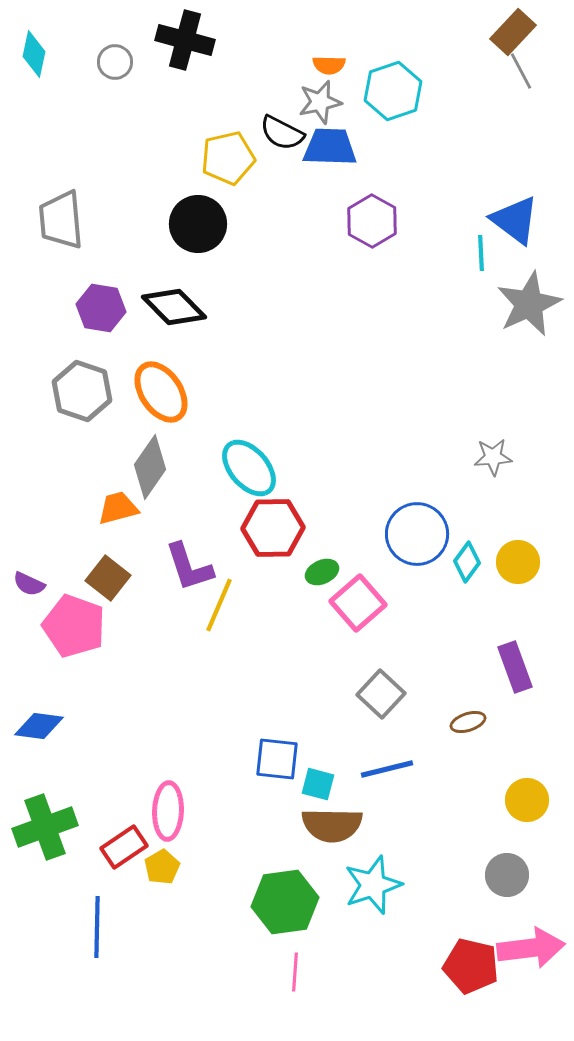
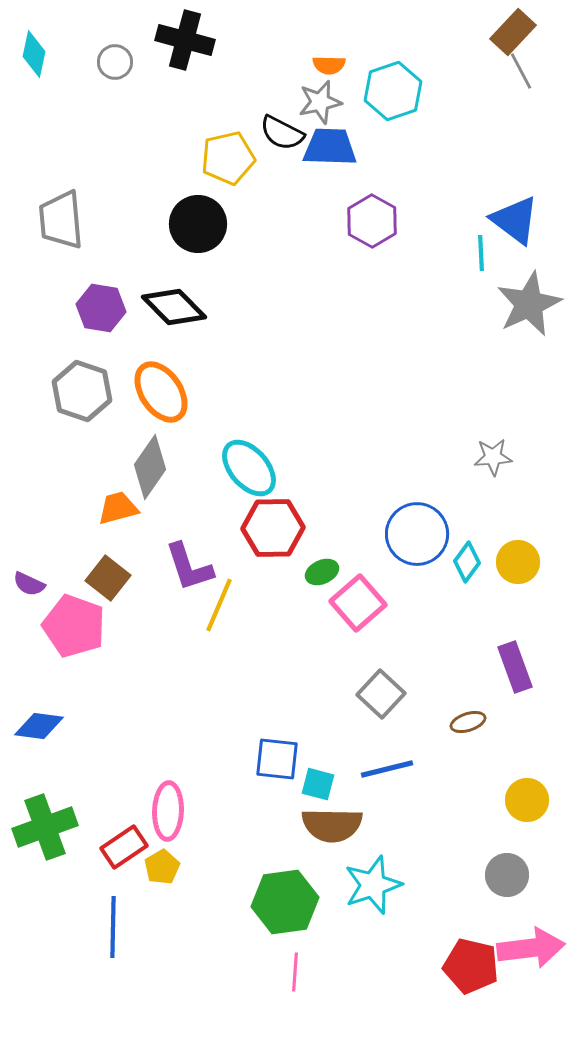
blue line at (97, 927): moved 16 px right
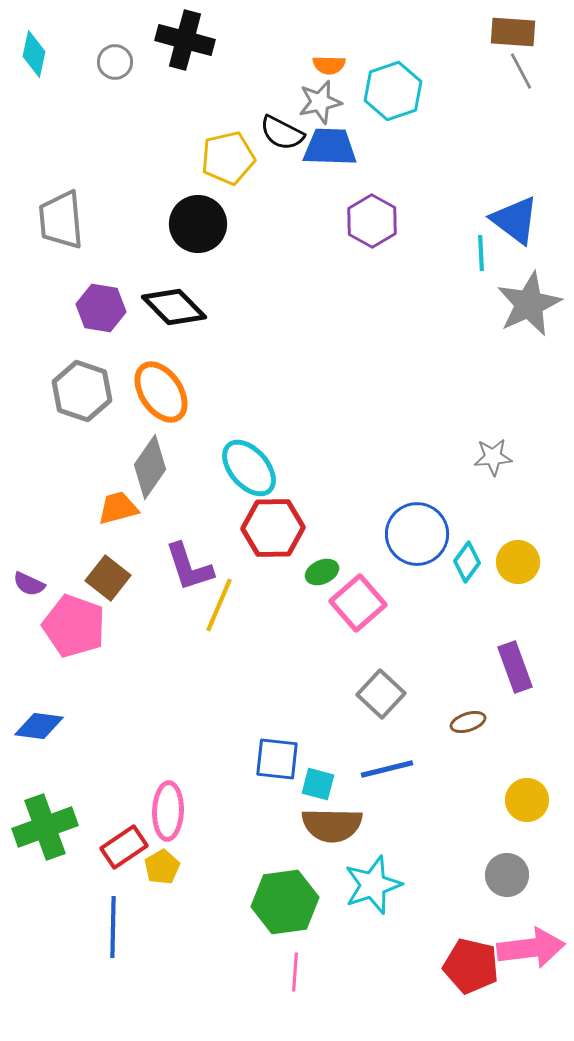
brown rectangle at (513, 32): rotated 51 degrees clockwise
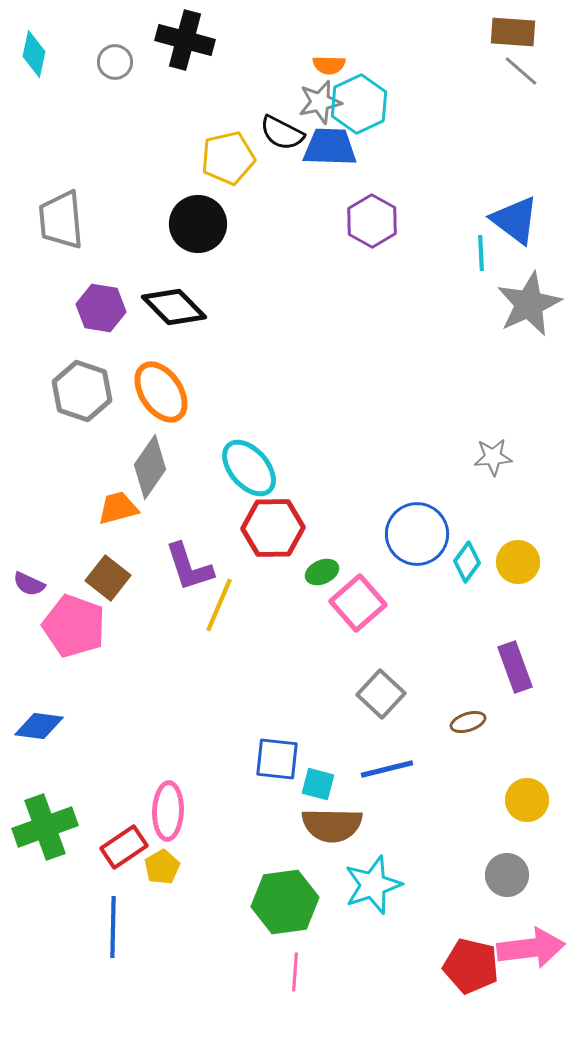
gray line at (521, 71): rotated 21 degrees counterclockwise
cyan hexagon at (393, 91): moved 34 px left, 13 px down; rotated 6 degrees counterclockwise
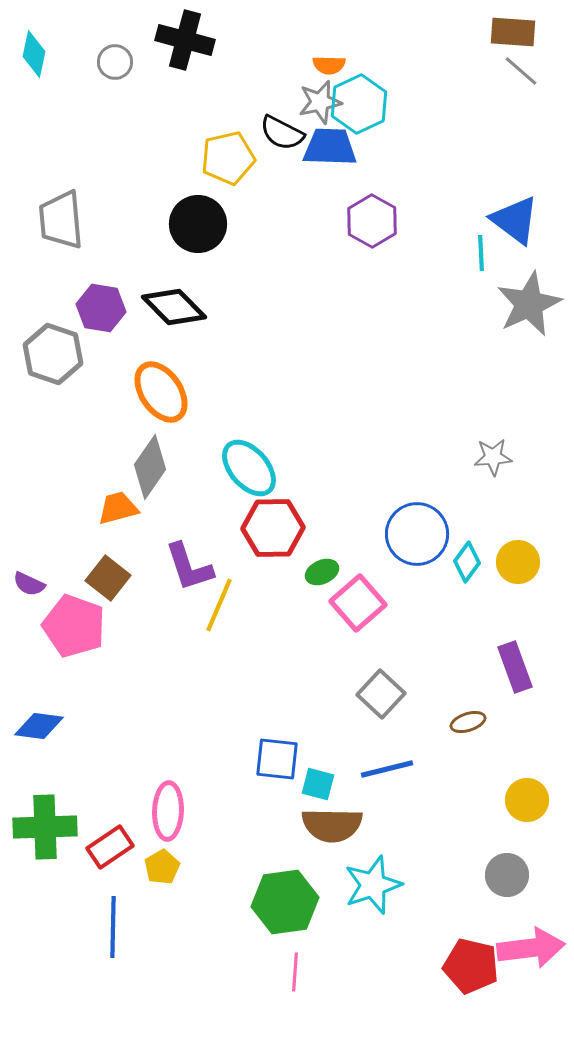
gray hexagon at (82, 391): moved 29 px left, 37 px up
green cross at (45, 827): rotated 18 degrees clockwise
red rectangle at (124, 847): moved 14 px left
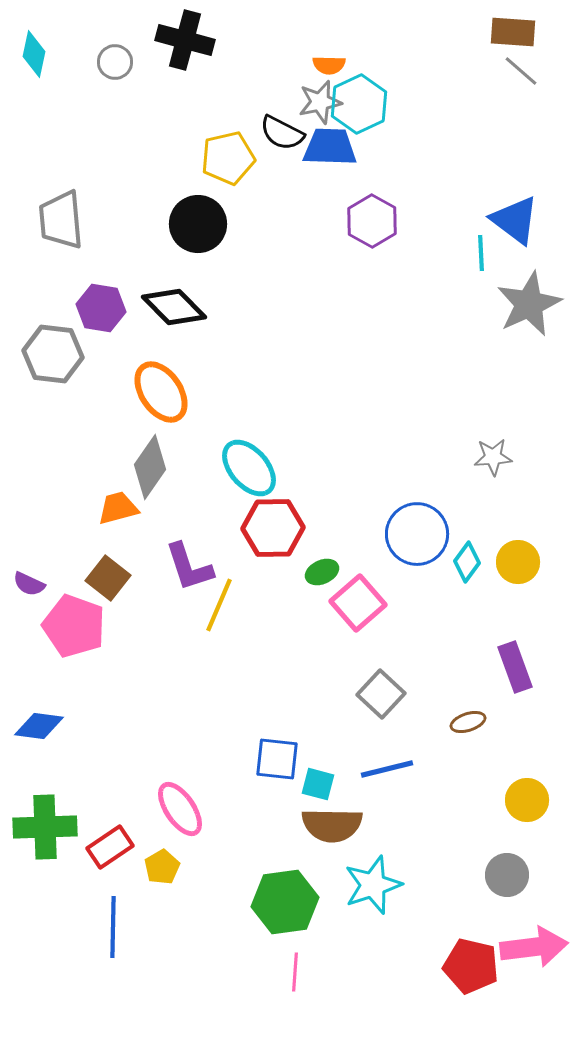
gray hexagon at (53, 354): rotated 12 degrees counterclockwise
pink ellipse at (168, 811): moved 12 px right, 2 px up; rotated 36 degrees counterclockwise
pink arrow at (531, 948): moved 3 px right, 1 px up
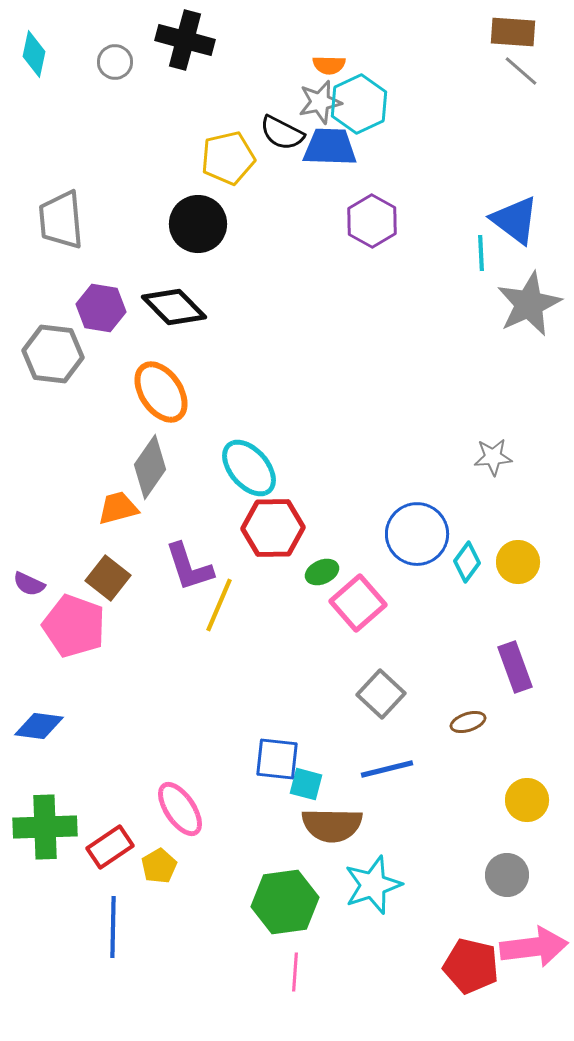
cyan square at (318, 784): moved 12 px left
yellow pentagon at (162, 867): moved 3 px left, 1 px up
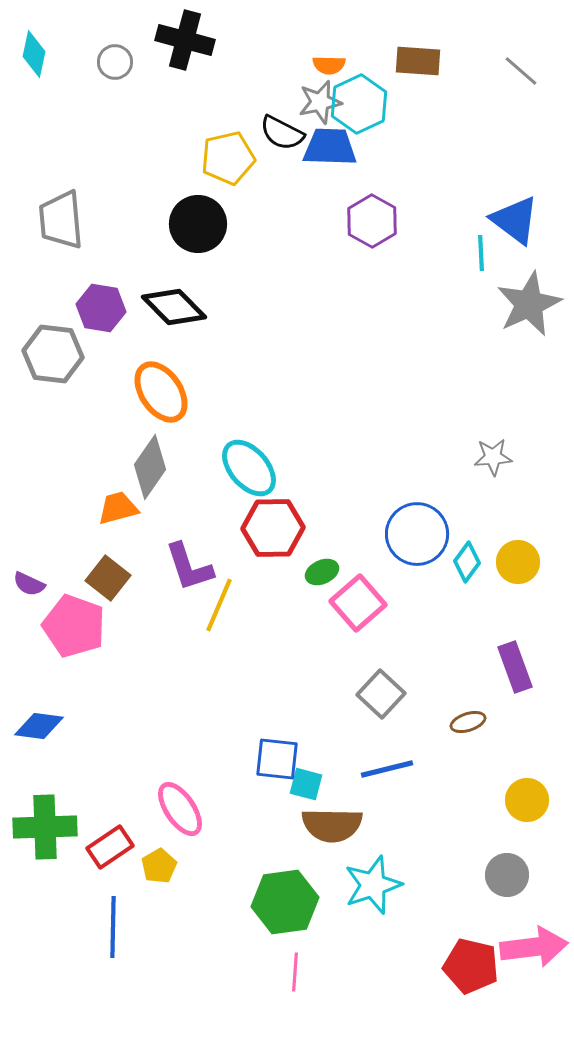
brown rectangle at (513, 32): moved 95 px left, 29 px down
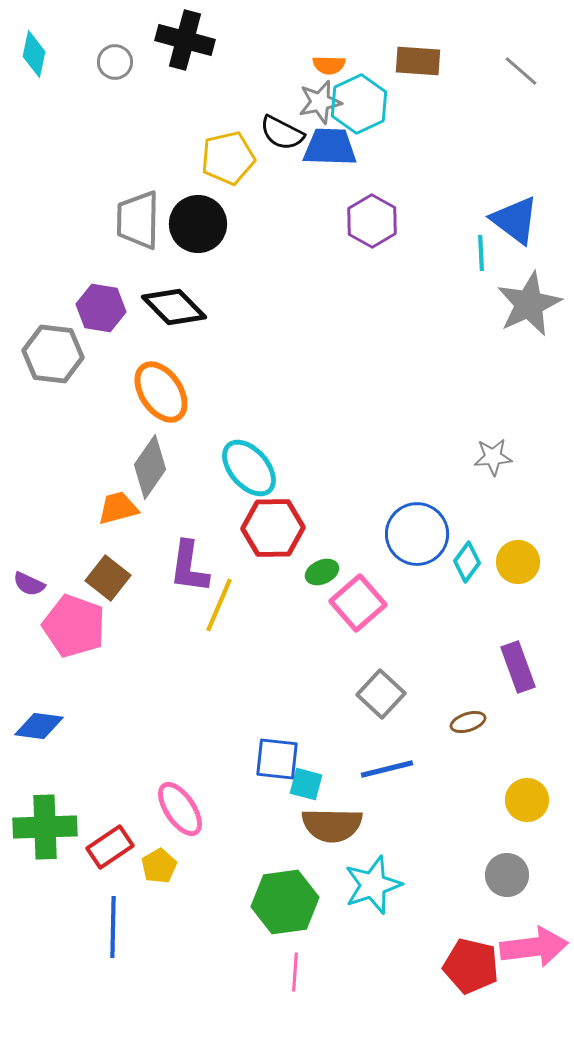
gray trapezoid at (61, 220): moved 77 px right; rotated 6 degrees clockwise
purple L-shape at (189, 567): rotated 26 degrees clockwise
purple rectangle at (515, 667): moved 3 px right
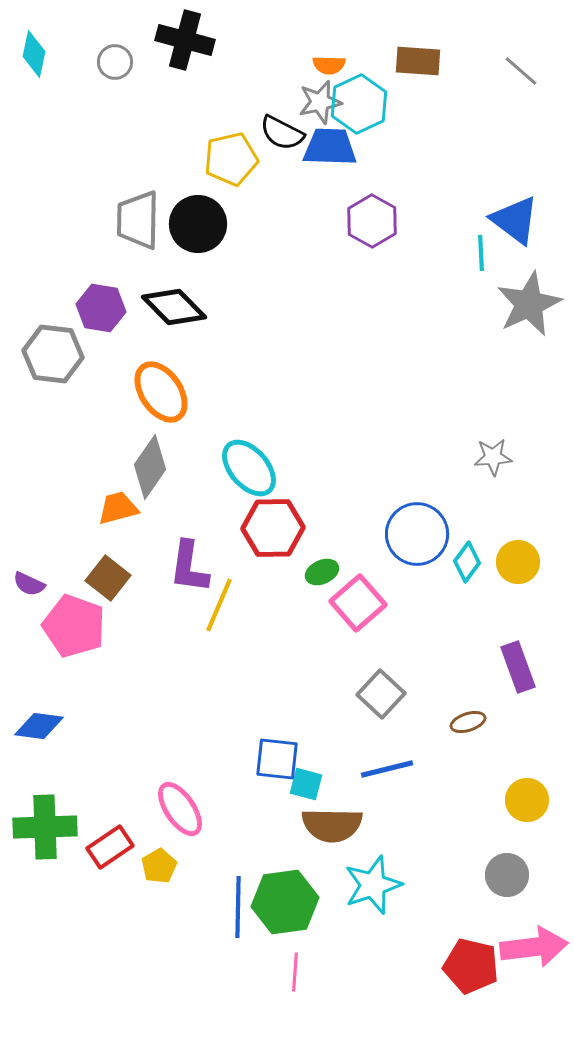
yellow pentagon at (228, 158): moved 3 px right, 1 px down
blue line at (113, 927): moved 125 px right, 20 px up
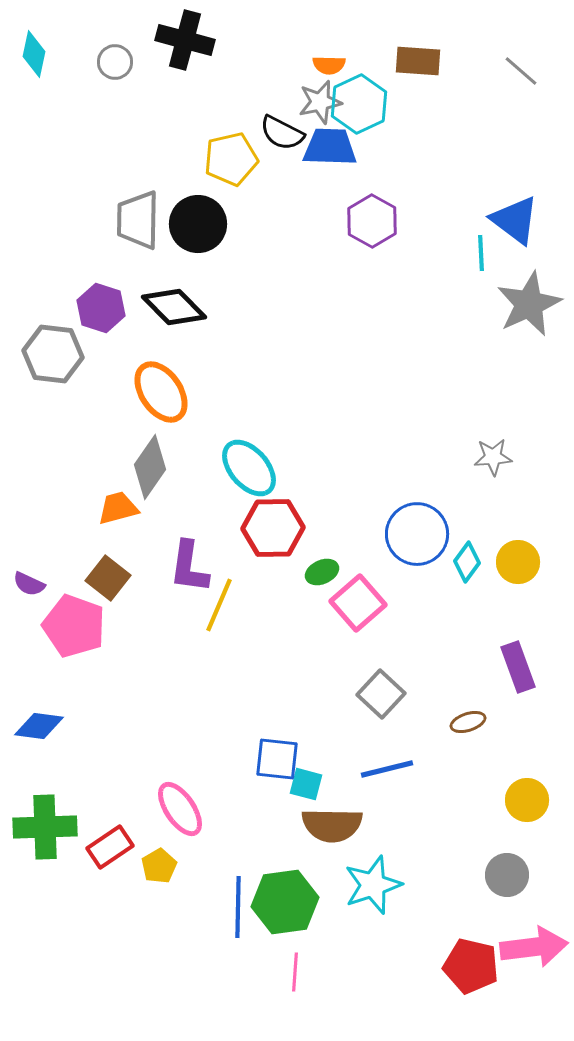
purple hexagon at (101, 308): rotated 9 degrees clockwise
